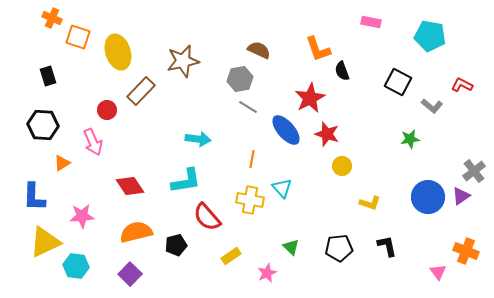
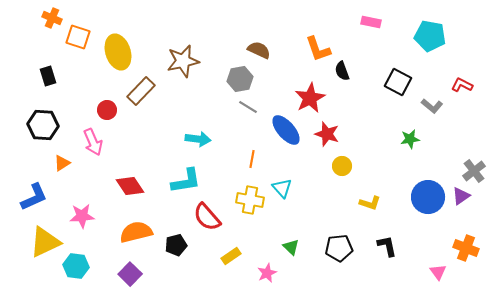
blue L-shape at (34, 197): rotated 116 degrees counterclockwise
orange cross at (466, 251): moved 3 px up
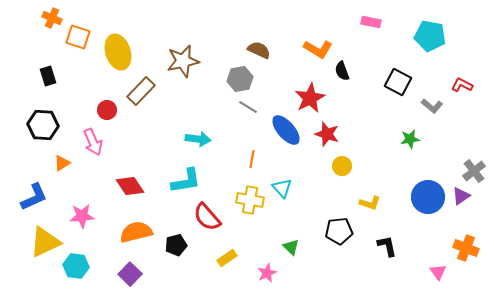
orange L-shape at (318, 49): rotated 40 degrees counterclockwise
black pentagon at (339, 248): moved 17 px up
yellow rectangle at (231, 256): moved 4 px left, 2 px down
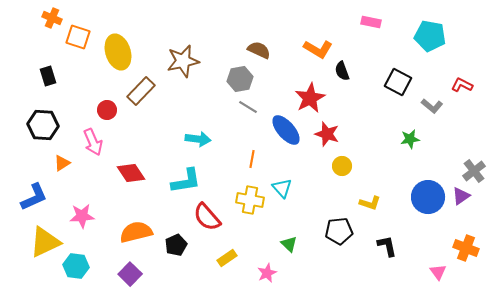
red diamond at (130, 186): moved 1 px right, 13 px up
black pentagon at (176, 245): rotated 10 degrees counterclockwise
green triangle at (291, 247): moved 2 px left, 3 px up
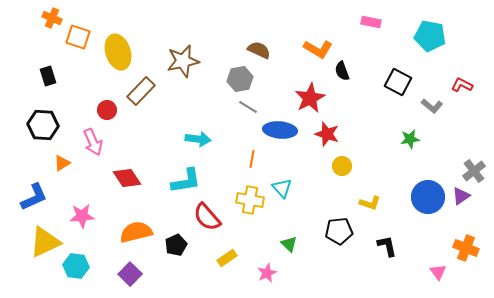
blue ellipse at (286, 130): moved 6 px left; rotated 44 degrees counterclockwise
red diamond at (131, 173): moved 4 px left, 5 px down
